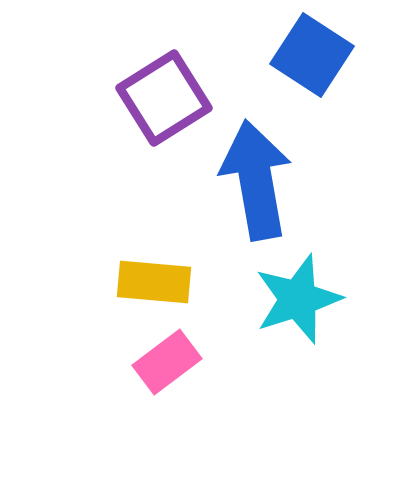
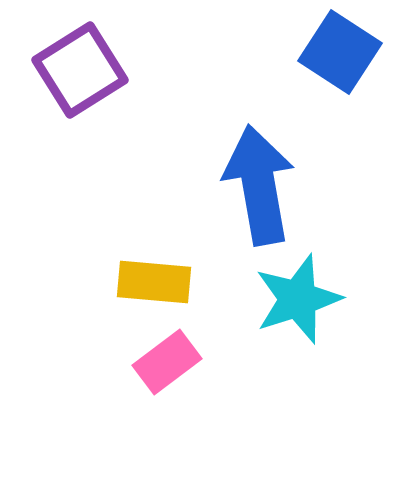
blue square: moved 28 px right, 3 px up
purple square: moved 84 px left, 28 px up
blue arrow: moved 3 px right, 5 px down
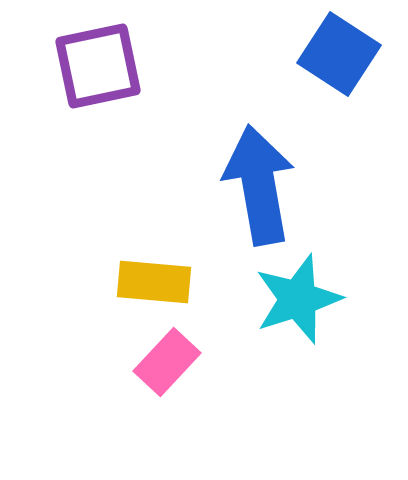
blue square: moved 1 px left, 2 px down
purple square: moved 18 px right, 4 px up; rotated 20 degrees clockwise
pink rectangle: rotated 10 degrees counterclockwise
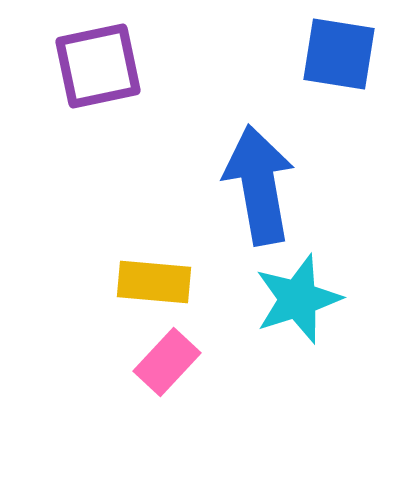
blue square: rotated 24 degrees counterclockwise
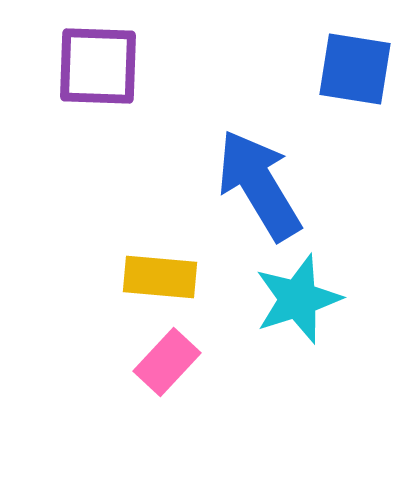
blue square: moved 16 px right, 15 px down
purple square: rotated 14 degrees clockwise
blue arrow: rotated 21 degrees counterclockwise
yellow rectangle: moved 6 px right, 5 px up
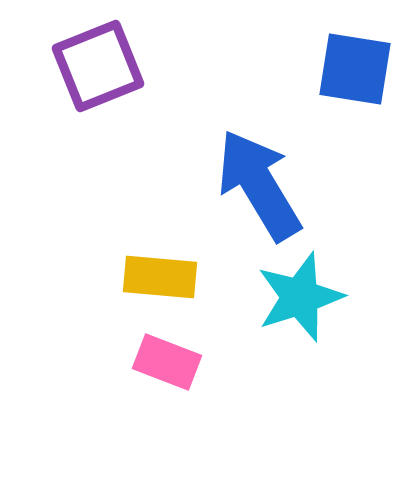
purple square: rotated 24 degrees counterclockwise
cyan star: moved 2 px right, 2 px up
pink rectangle: rotated 68 degrees clockwise
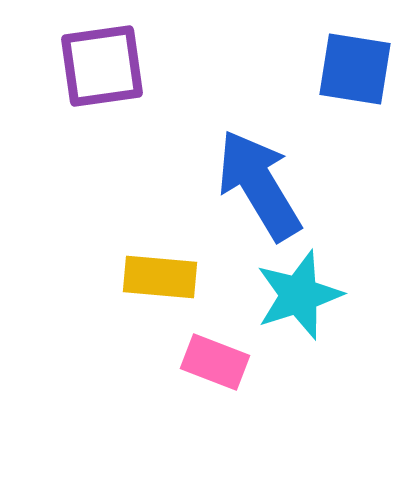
purple square: moved 4 px right; rotated 14 degrees clockwise
cyan star: moved 1 px left, 2 px up
pink rectangle: moved 48 px right
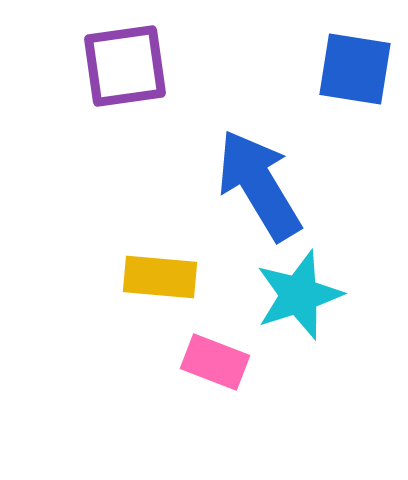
purple square: moved 23 px right
